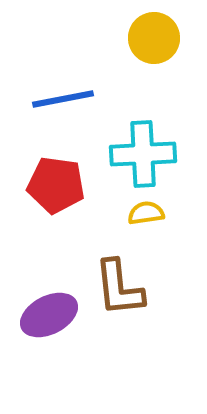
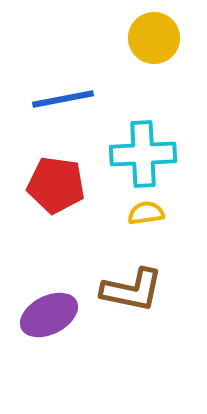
brown L-shape: moved 13 px right, 2 px down; rotated 72 degrees counterclockwise
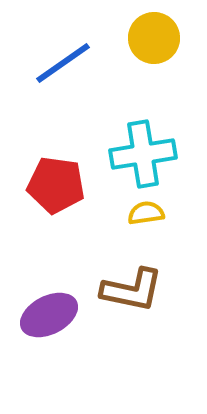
blue line: moved 36 px up; rotated 24 degrees counterclockwise
cyan cross: rotated 6 degrees counterclockwise
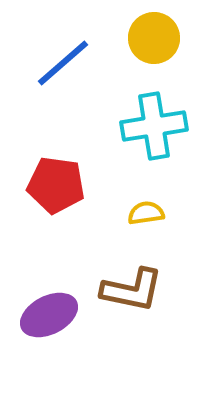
blue line: rotated 6 degrees counterclockwise
cyan cross: moved 11 px right, 28 px up
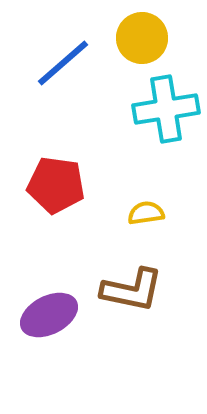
yellow circle: moved 12 px left
cyan cross: moved 12 px right, 17 px up
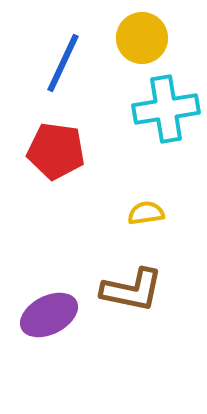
blue line: rotated 24 degrees counterclockwise
red pentagon: moved 34 px up
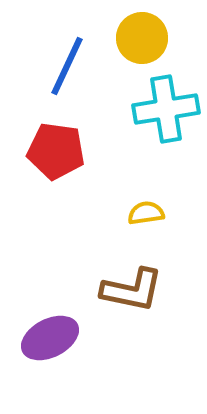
blue line: moved 4 px right, 3 px down
purple ellipse: moved 1 px right, 23 px down
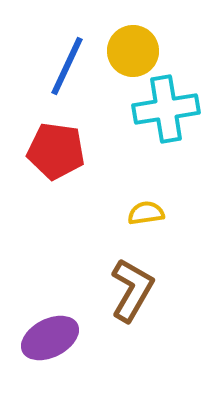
yellow circle: moved 9 px left, 13 px down
brown L-shape: rotated 72 degrees counterclockwise
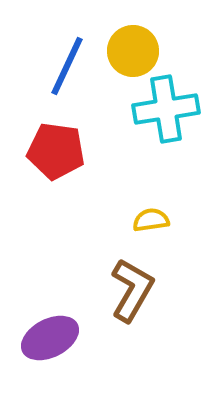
yellow semicircle: moved 5 px right, 7 px down
